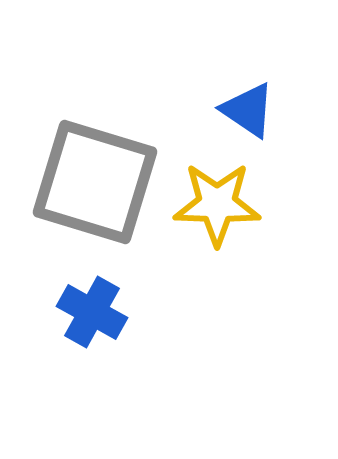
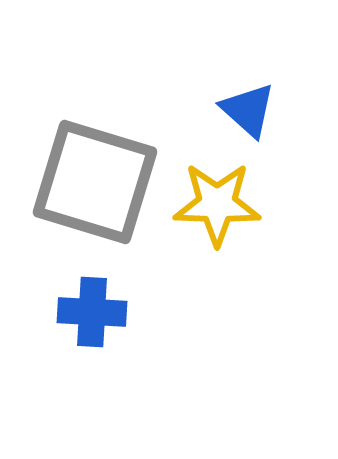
blue triangle: rotated 8 degrees clockwise
blue cross: rotated 26 degrees counterclockwise
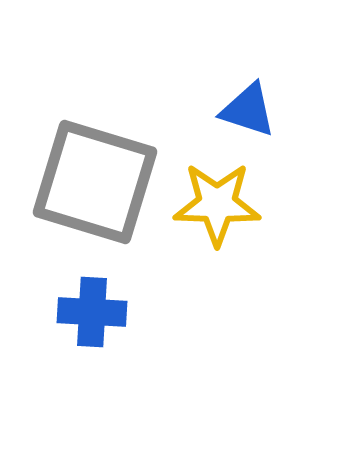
blue triangle: rotated 24 degrees counterclockwise
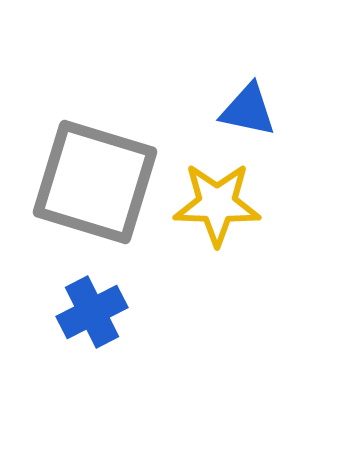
blue triangle: rotated 6 degrees counterclockwise
blue cross: rotated 30 degrees counterclockwise
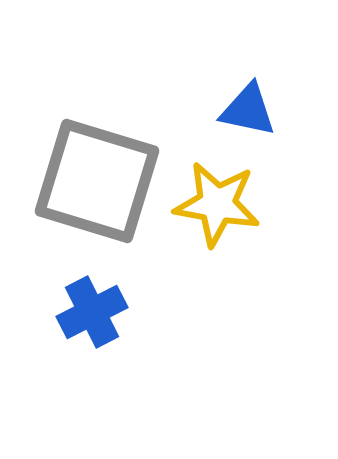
gray square: moved 2 px right, 1 px up
yellow star: rotated 8 degrees clockwise
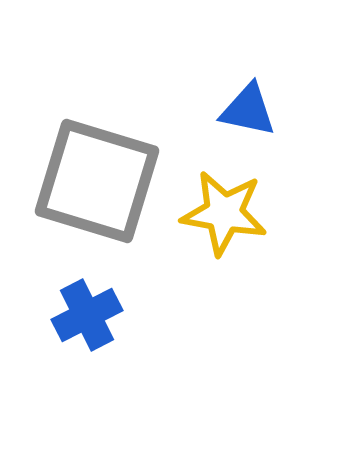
yellow star: moved 7 px right, 9 px down
blue cross: moved 5 px left, 3 px down
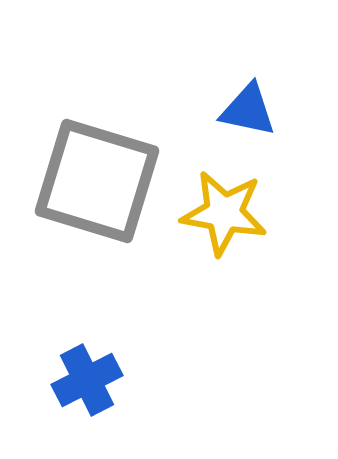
blue cross: moved 65 px down
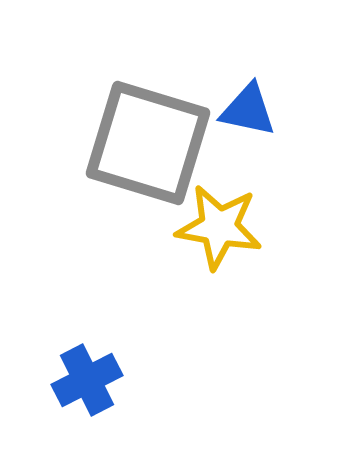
gray square: moved 51 px right, 38 px up
yellow star: moved 5 px left, 14 px down
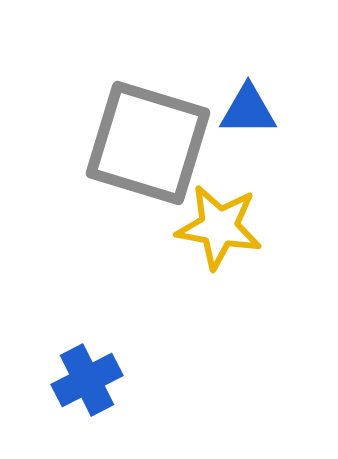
blue triangle: rotated 12 degrees counterclockwise
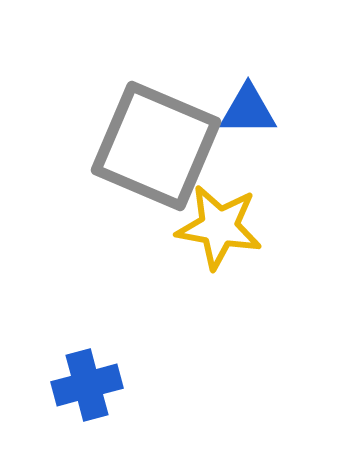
gray square: moved 8 px right, 3 px down; rotated 6 degrees clockwise
blue cross: moved 5 px down; rotated 12 degrees clockwise
